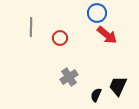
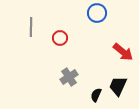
red arrow: moved 16 px right, 17 px down
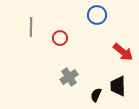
blue circle: moved 2 px down
black trapezoid: rotated 25 degrees counterclockwise
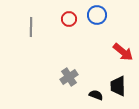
red circle: moved 9 px right, 19 px up
black semicircle: rotated 88 degrees clockwise
